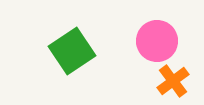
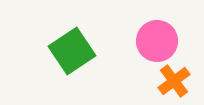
orange cross: moved 1 px right
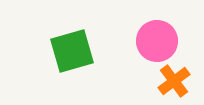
green square: rotated 18 degrees clockwise
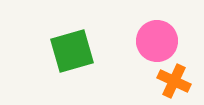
orange cross: rotated 28 degrees counterclockwise
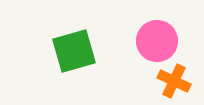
green square: moved 2 px right
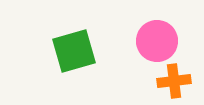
orange cross: rotated 32 degrees counterclockwise
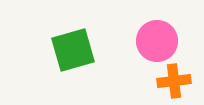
green square: moved 1 px left, 1 px up
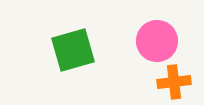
orange cross: moved 1 px down
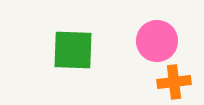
green square: rotated 18 degrees clockwise
